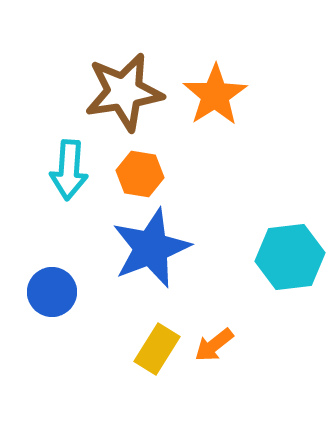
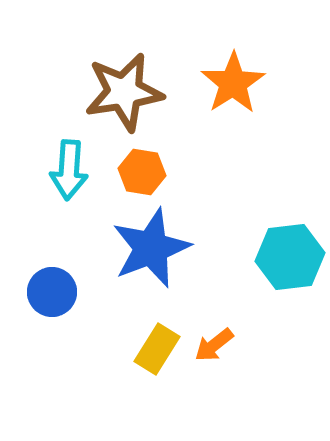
orange star: moved 18 px right, 12 px up
orange hexagon: moved 2 px right, 2 px up
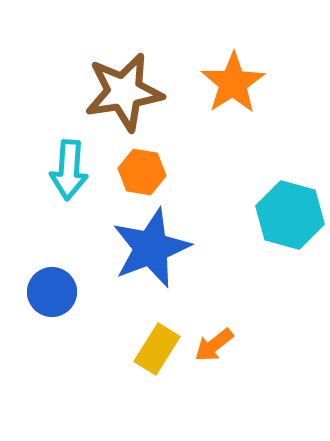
cyan hexagon: moved 42 px up; rotated 22 degrees clockwise
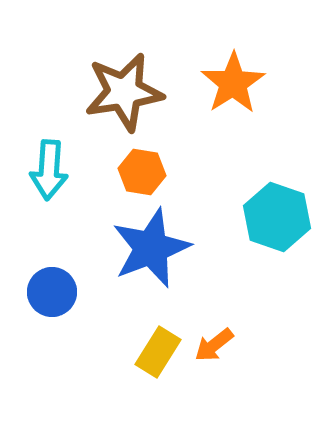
cyan arrow: moved 20 px left
cyan hexagon: moved 13 px left, 2 px down; rotated 4 degrees clockwise
yellow rectangle: moved 1 px right, 3 px down
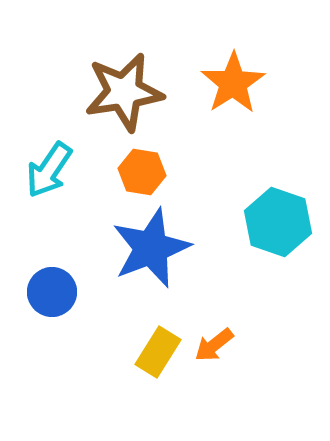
cyan arrow: rotated 30 degrees clockwise
cyan hexagon: moved 1 px right, 5 px down
